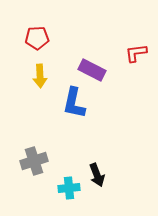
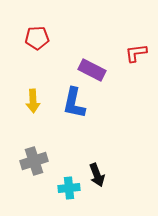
yellow arrow: moved 7 px left, 25 px down
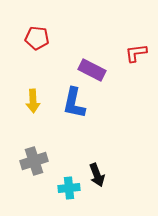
red pentagon: rotated 10 degrees clockwise
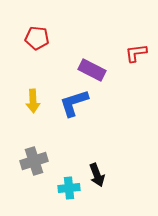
blue L-shape: rotated 60 degrees clockwise
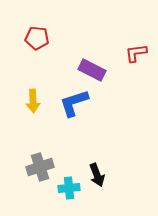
gray cross: moved 6 px right, 6 px down
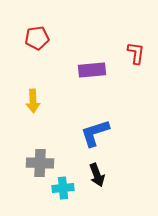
red pentagon: rotated 15 degrees counterclockwise
red L-shape: rotated 105 degrees clockwise
purple rectangle: rotated 32 degrees counterclockwise
blue L-shape: moved 21 px right, 30 px down
gray cross: moved 4 px up; rotated 20 degrees clockwise
cyan cross: moved 6 px left
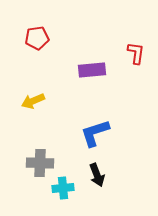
yellow arrow: rotated 70 degrees clockwise
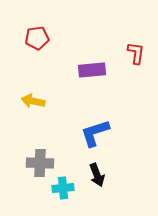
yellow arrow: rotated 35 degrees clockwise
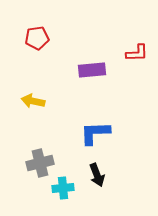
red L-shape: moved 1 px right; rotated 80 degrees clockwise
blue L-shape: rotated 16 degrees clockwise
gray cross: rotated 16 degrees counterclockwise
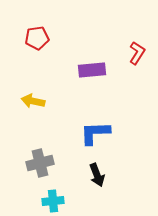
red L-shape: rotated 55 degrees counterclockwise
cyan cross: moved 10 px left, 13 px down
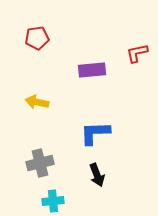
red L-shape: rotated 135 degrees counterclockwise
yellow arrow: moved 4 px right, 1 px down
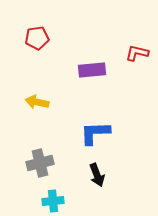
red L-shape: rotated 25 degrees clockwise
